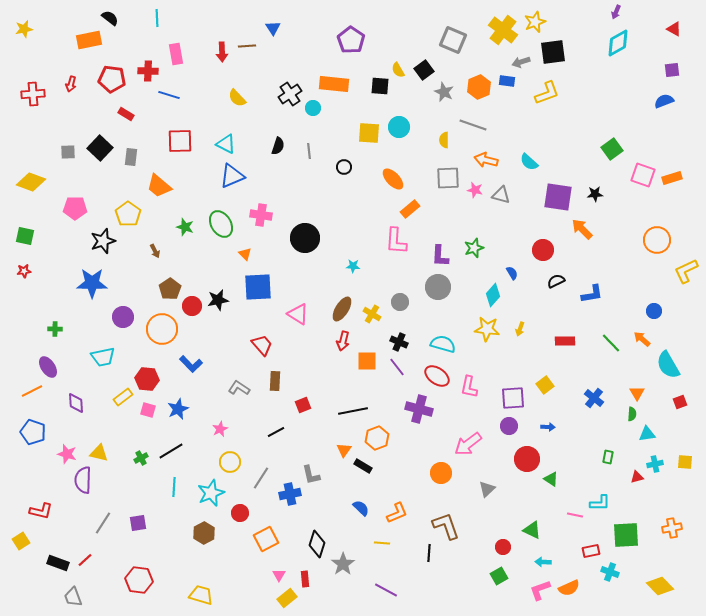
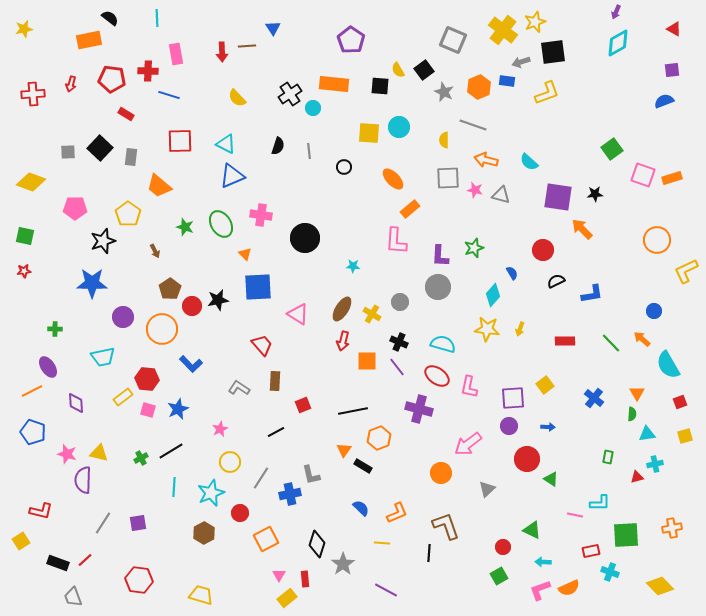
orange hexagon at (377, 438): moved 2 px right
yellow square at (685, 462): moved 26 px up; rotated 21 degrees counterclockwise
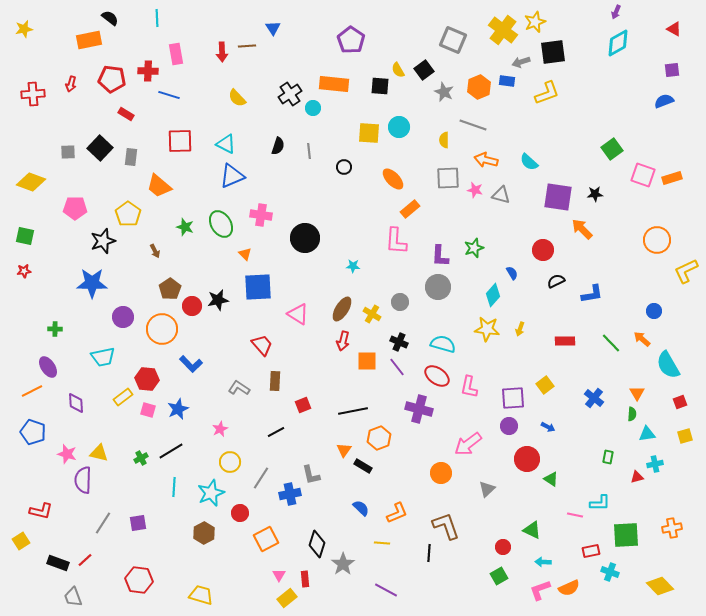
blue arrow at (548, 427): rotated 24 degrees clockwise
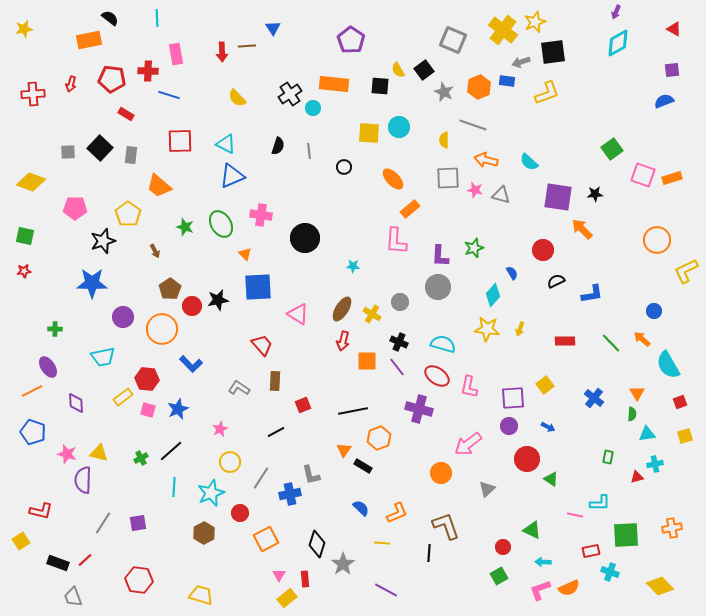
gray rectangle at (131, 157): moved 2 px up
black line at (171, 451): rotated 10 degrees counterclockwise
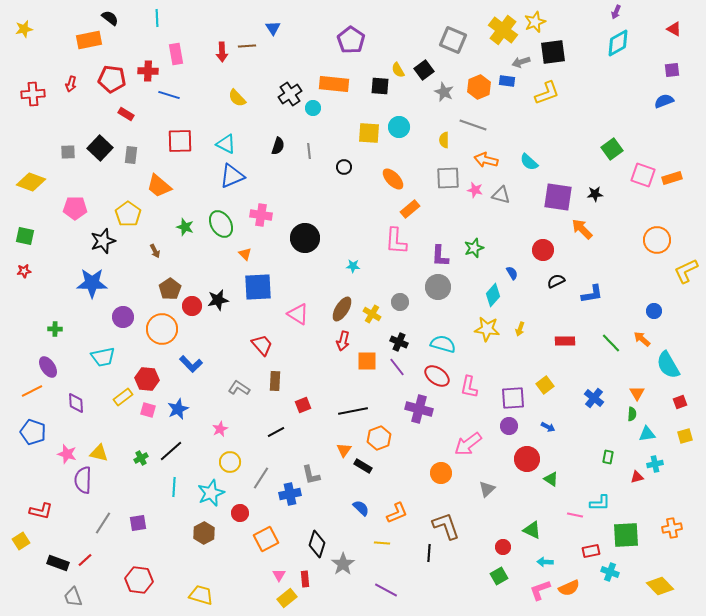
cyan arrow at (543, 562): moved 2 px right
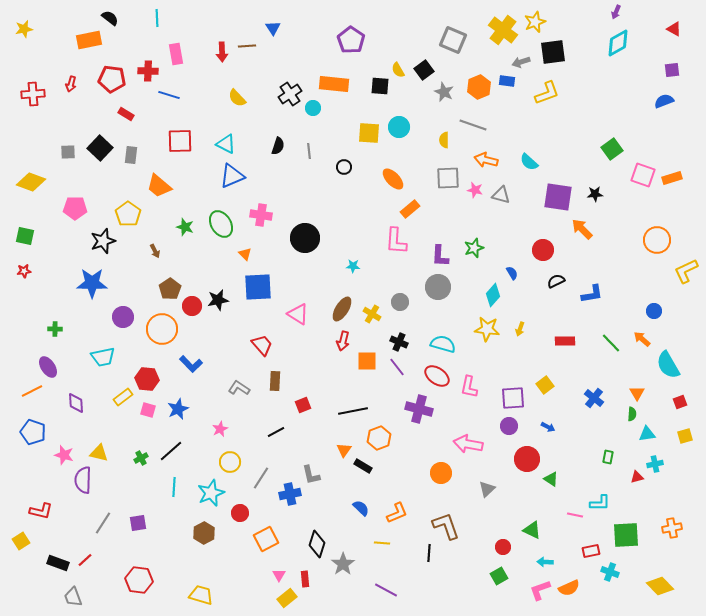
pink arrow at (468, 444): rotated 48 degrees clockwise
pink star at (67, 454): moved 3 px left, 1 px down
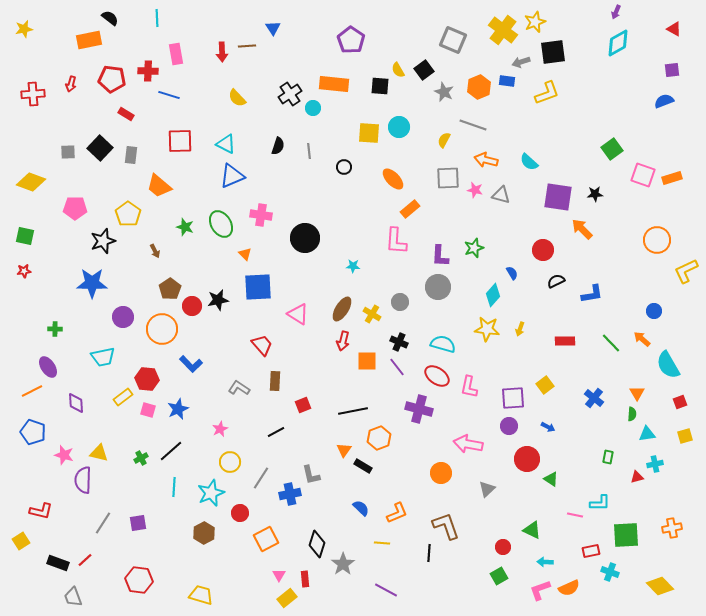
yellow semicircle at (444, 140): rotated 28 degrees clockwise
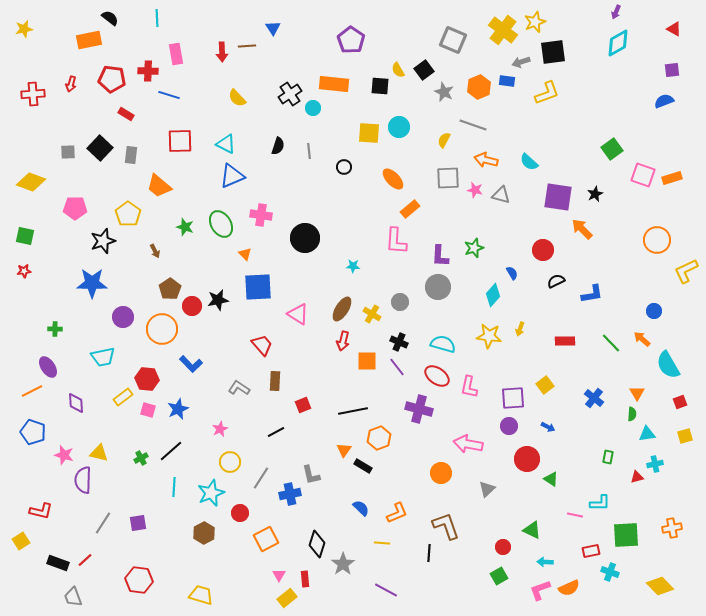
black star at (595, 194): rotated 21 degrees counterclockwise
yellow star at (487, 329): moved 2 px right, 7 px down
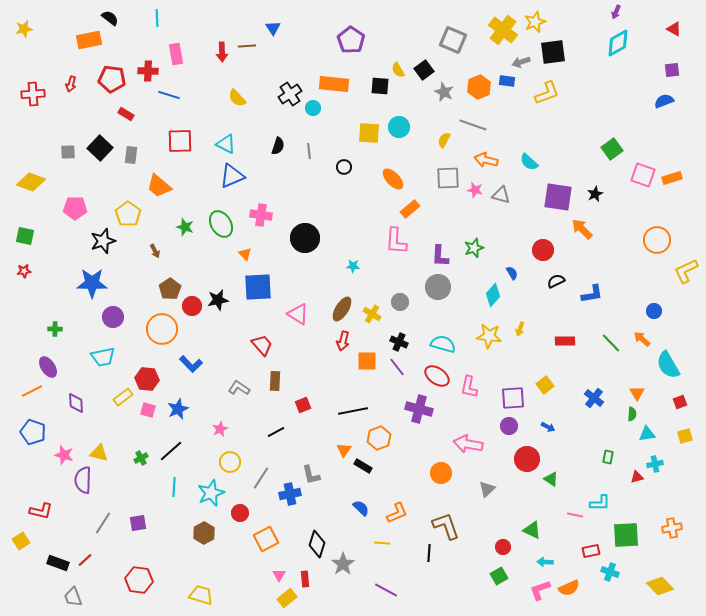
purple circle at (123, 317): moved 10 px left
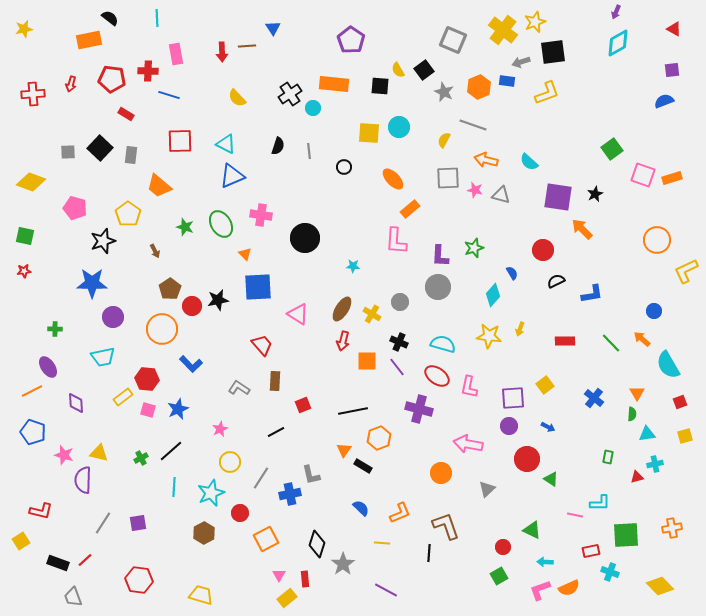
pink pentagon at (75, 208): rotated 15 degrees clockwise
orange L-shape at (397, 513): moved 3 px right
